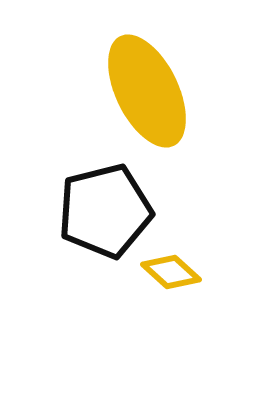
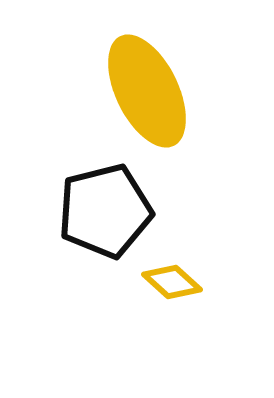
yellow diamond: moved 1 px right, 10 px down
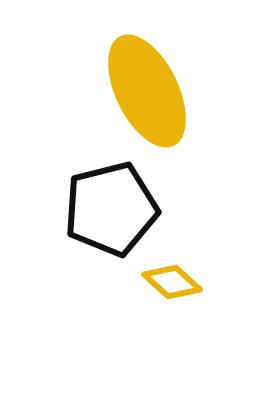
black pentagon: moved 6 px right, 2 px up
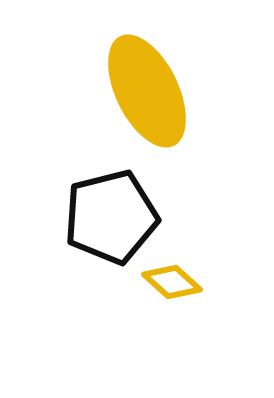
black pentagon: moved 8 px down
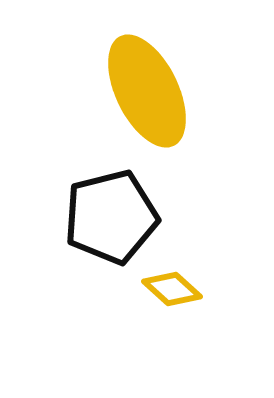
yellow diamond: moved 7 px down
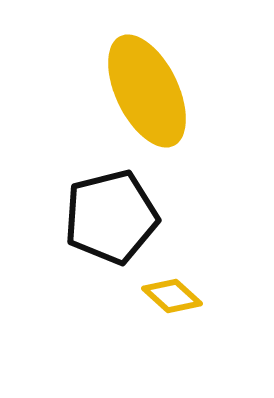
yellow diamond: moved 7 px down
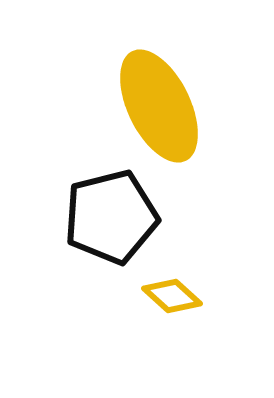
yellow ellipse: moved 12 px right, 15 px down
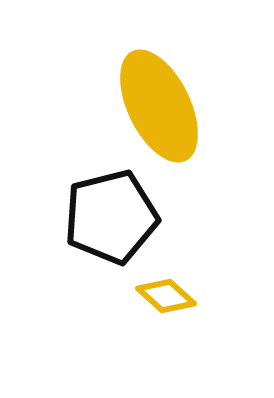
yellow diamond: moved 6 px left
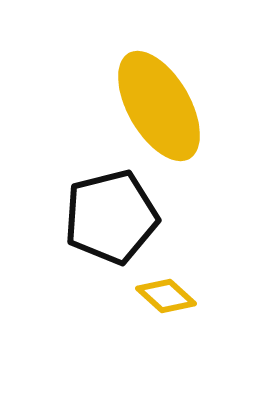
yellow ellipse: rotated 4 degrees counterclockwise
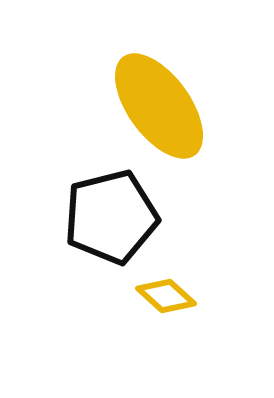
yellow ellipse: rotated 6 degrees counterclockwise
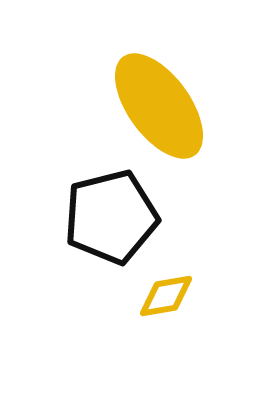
yellow diamond: rotated 52 degrees counterclockwise
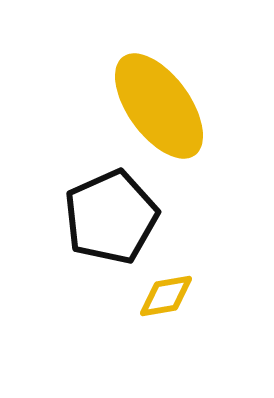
black pentagon: rotated 10 degrees counterclockwise
